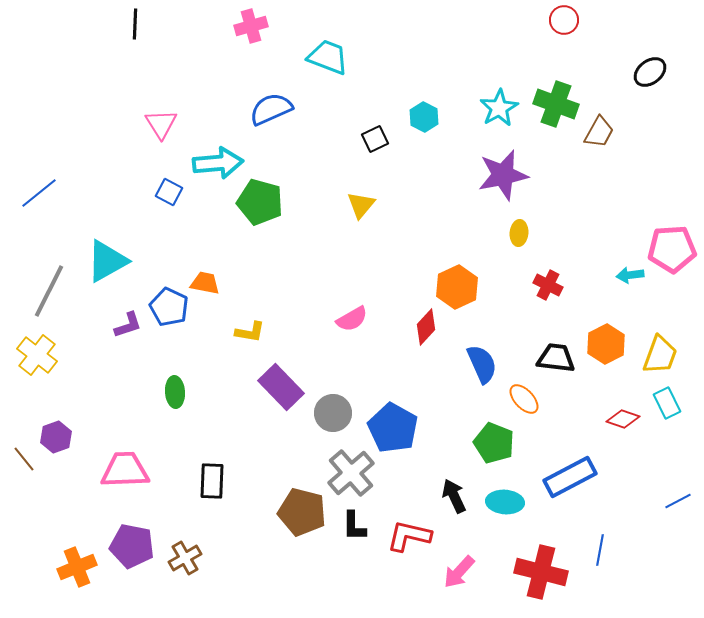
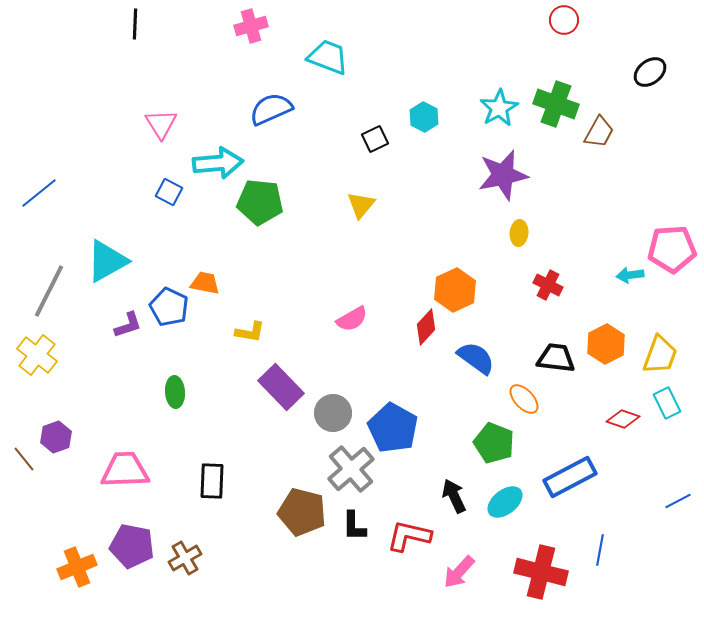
green pentagon at (260, 202): rotated 9 degrees counterclockwise
orange hexagon at (457, 287): moved 2 px left, 3 px down
blue semicircle at (482, 364): moved 6 px left, 6 px up; rotated 30 degrees counterclockwise
gray cross at (351, 473): moved 4 px up
cyan ellipse at (505, 502): rotated 42 degrees counterclockwise
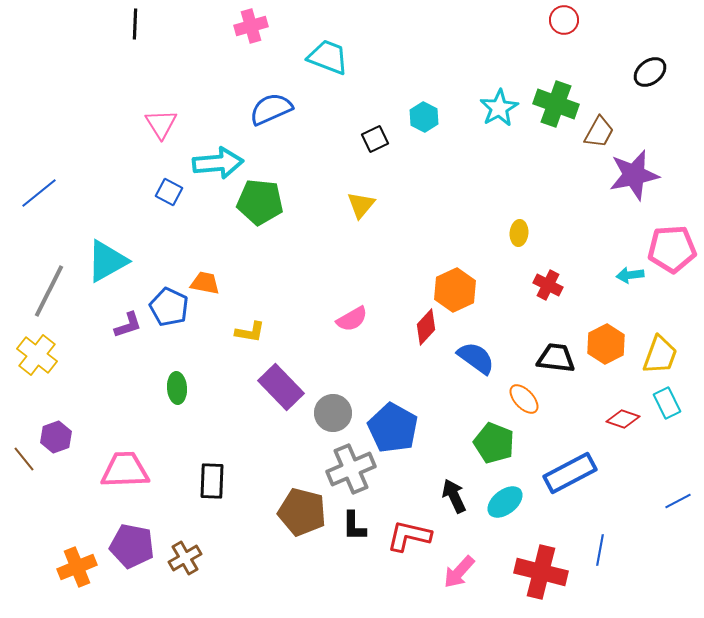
purple star at (503, 175): moved 131 px right
green ellipse at (175, 392): moved 2 px right, 4 px up
gray cross at (351, 469): rotated 18 degrees clockwise
blue rectangle at (570, 477): moved 4 px up
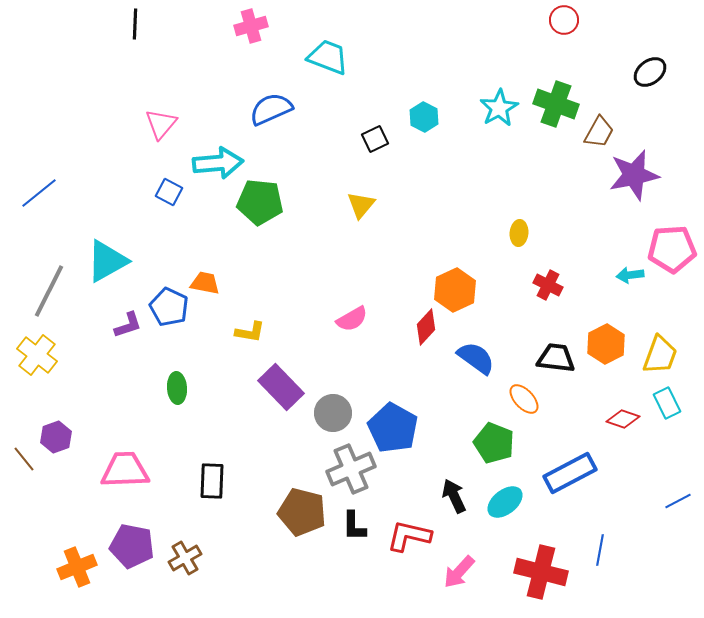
pink triangle at (161, 124): rotated 12 degrees clockwise
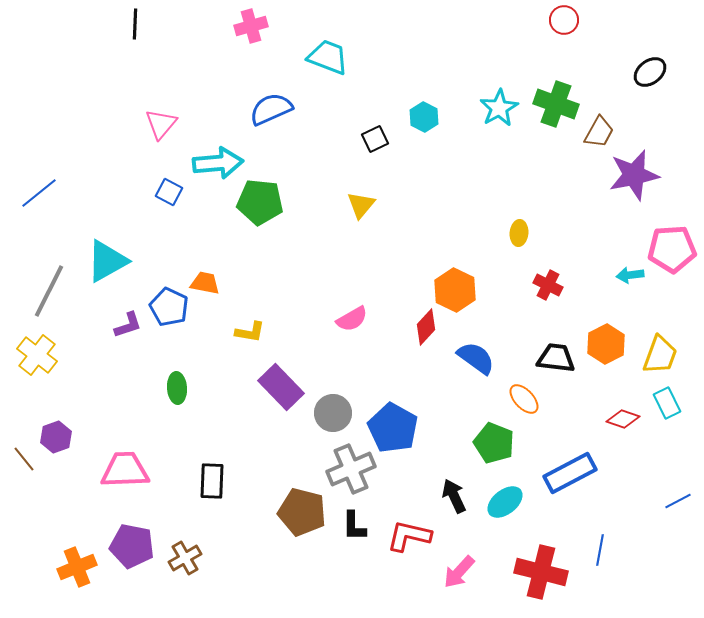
orange hexagon at (455, 290): rotated 9 degrees counterclockwise
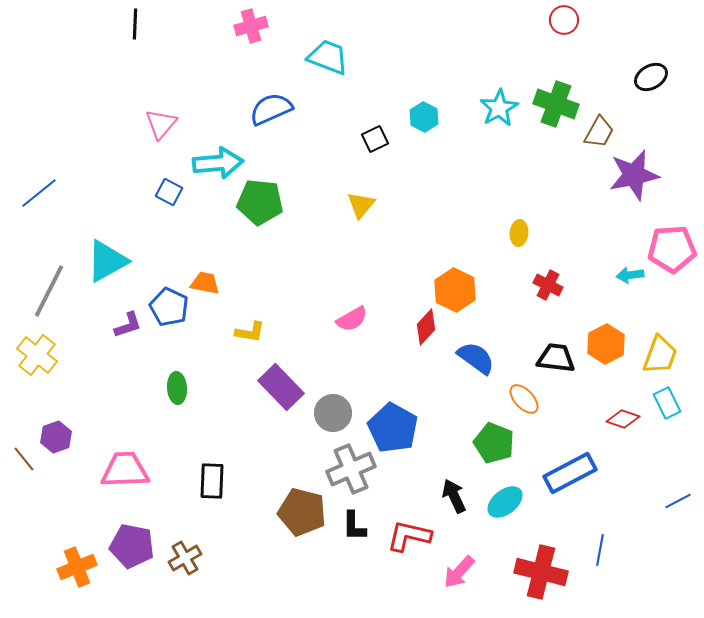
black ellipse at (650, 72): moved 1 px right, 5 px down; rotated 8 degrees clockwise
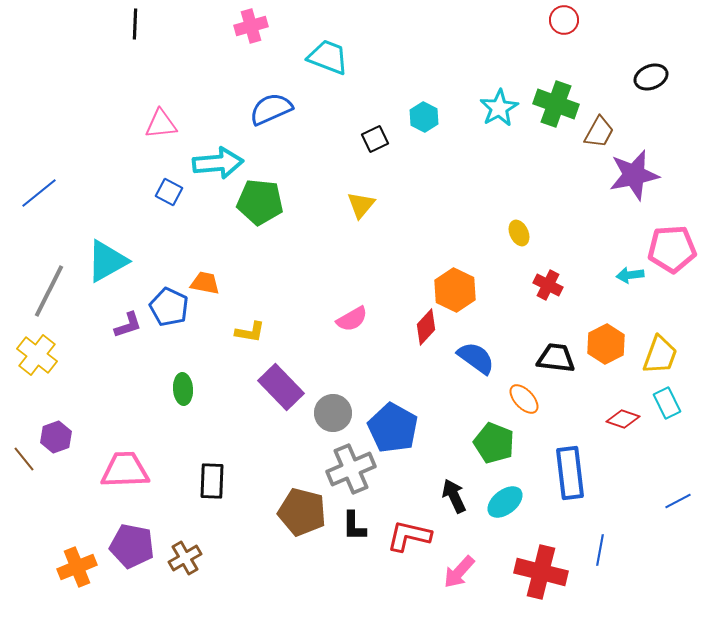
black ellipse at (651, 77): rotated 8 degrees clockwise
pink triangle at (161, 124): rotated 44 degrees clockwise
yellow ellipse at (519, 233): rotated 30 degrees counterclockwise
green ellipse at (177, 388): moved 6 px right, 1 px down
blue rectangle at (570, 473): rotated 69 degrees counterclockwise
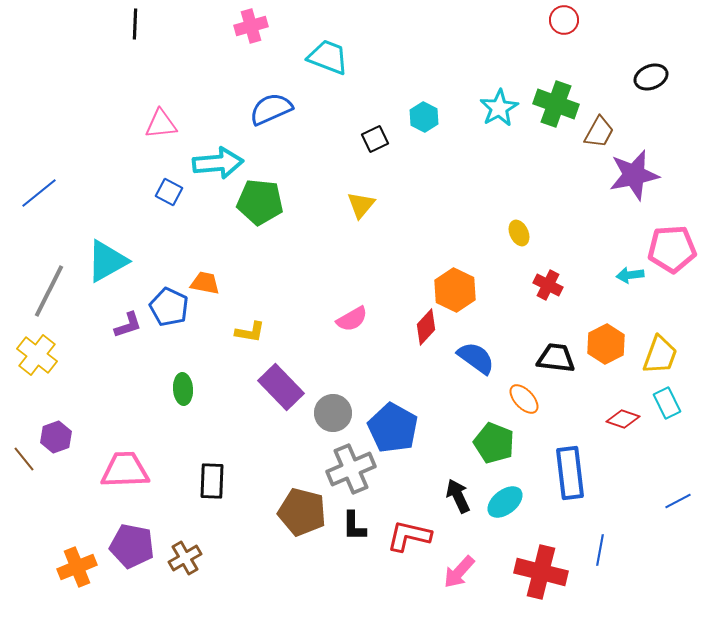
black arrow at (454, 496): moved 4 px right
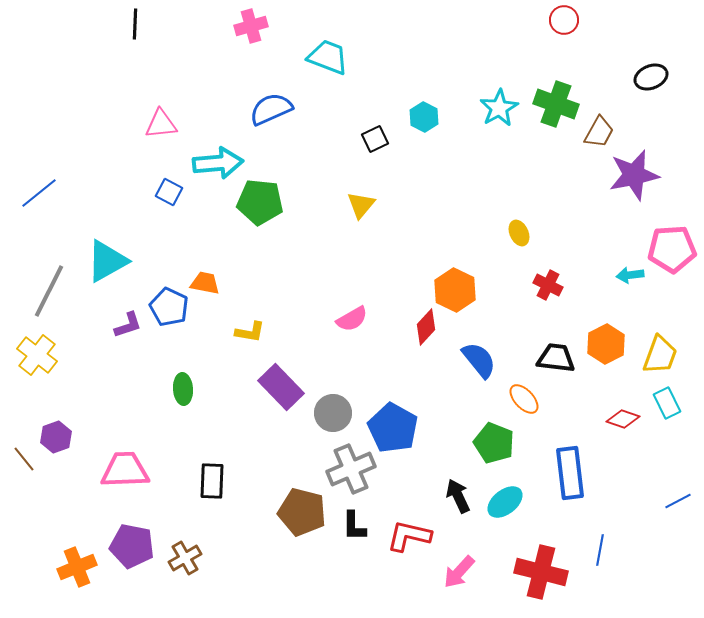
blue semicircle at (476, 358): moved 3 px right, 2 px down; rotated 15 degrees clockwise
